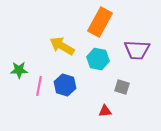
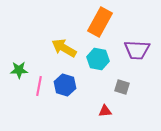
yellow arrow: moved 2 px right, 2 px down
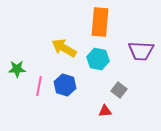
orange rectangle: rotated 24 degrees counterclockwise
purple trapezoid: moved 4 px right, 1 px down
green star: moved 2 px left, 1 px up
gray square: moved 3 px left, 3 px down; rotated 21 degrees clockwise
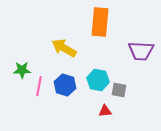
cyan hexagon: moved 21 px down
green star: moved 5 px right, 1 px down
gray square: rotated 28 degrees counterclockwise
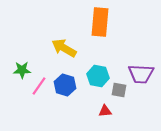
purple trapezoid: moved 23 px down
cyan hexagon: moved 4 px up
pink line: rotated 24 degrees clockwise
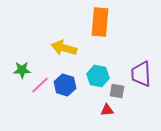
yellow arrow: rotated 15 degrees counterclockwise
purple trapezoid: rotated 84 degrees clockwise
pink line: moved 1 px right, 1 px up; rotated 12 degrees clockwise
gray square: moved 2 px left, 1 px down
red triangle: moved 2 px right, 1 px up
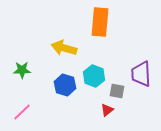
cyan hexagon: moved 4 px left; rotated 10 degrees clockwise
pink line: moved 18 px left, 27 px down
red triangle: rotated 32 degrees counterclockwise
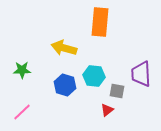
cyan hexagon: rotated 15 degrees counterclockwise
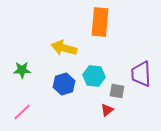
blue hexagon: moved 1 px left, 1 px up; rotated 25 degrees clockwise
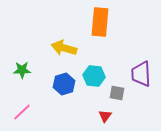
gray square: moved 2 px down
red triangle: moved 2 px left, 6 px down; rotated 16 degrees counterclockwise
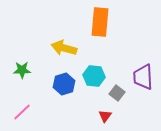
purple trapezoid: moved 2 px right, 3 px down
gray square: rotated 28 degrees clockwise
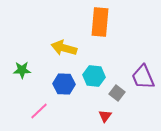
purple trapezoid: rotated 20 degrees counterclockwise
blue hexagon: rotated 20 degrees clockwise
pink line: moved 17 px right, 1 px up
